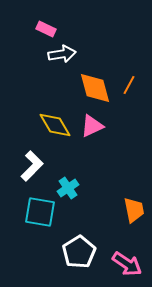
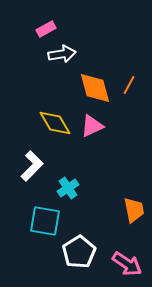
pink rectangle: rotated 54 degrees counterclockwise
yellow diamond: moved 2 px up
cyan square: moved 5 px right, 9 px down
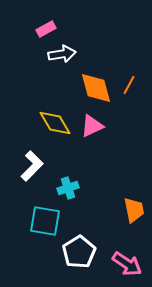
orange diamond: moved 1 px right
cyan cross: rotated 15 degrees clockwise
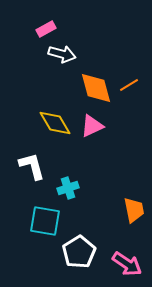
white arrow: rotated 24 degrees clockwise
orange line: rotated 30 degrees clockwise
white L-shape: rotated 60 degrees counterclockwise
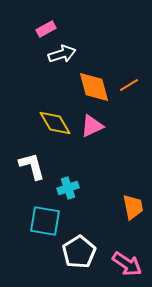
white arrow: rotated 32 degrees counterclockwise
orange diamond: moved 2 px left, 1 px up
orange trapezoid: moved 1 px left, 3 px up
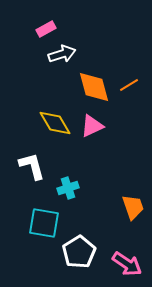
orange trapezoid: rotated 8 degrees counterclockwise
cyan square: moved 1 px left, 2 px down
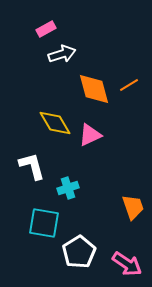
orange diamond: moved 2 px down
pink triangle: moved 2 px left, 9 px down
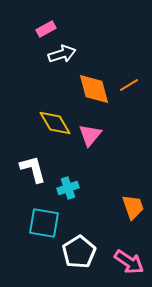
pink triangle: rotated 25 degrees counterclockwise
white L-shape: moved 1 px right, 3 px down
pink arrow: moved 2 px right, 2 px up
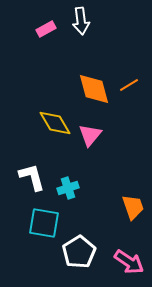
white arrow: moved 19 px right, 33 px up; rotated 100 degrees clockwise
white L-shape: moved 1 px left, 8 px down
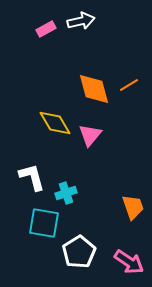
white arrow: rotated 96 degrees counterclockwise
cyan cross: moved 2 px left, 5 px down
